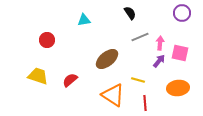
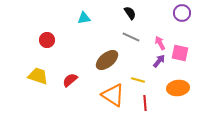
cyan triangle: moved 2 px up
gray line: moved 9 px left; rotated 48 degrees clockwise
pink arrow: rotated 32 degrees counterclockwise
brown ellipse: moved 1 px down
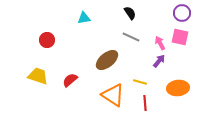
pink square: moved 16 px up
yellow line: moved 2 px right, 2 px down
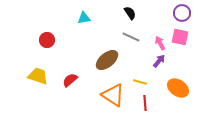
orange ellipse: rotated 40 degrees clockwise
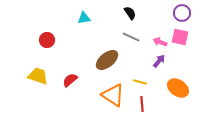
pink arrow: moved 1 px up; rotated 40 degrees counterclockwise
red line: moved 3 px left, 1 px down
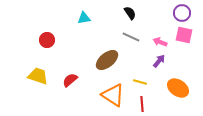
pink square: moved 4 px right, 2 px up
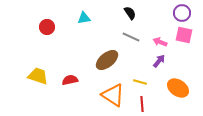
red circle: moved 13 px up
red semicircle: rotated 28 degrees clockwise
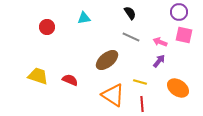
purple circle: moved 3 px left, 1 px up
red semicircle: rotated 35 degrees clockwise
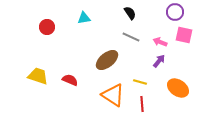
purple circle: moved 4 px left
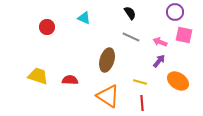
cyan triangle: rotated 32 degrees clockwise
brown ellipse: rotated 35 degrees counterclockwise
red semicircle: rotated 21 degrees counterclockwise
orange ellipse: moved 7 px up
orange triangle: moved 5 px left, 1 px down
red line: moved 1 px up
